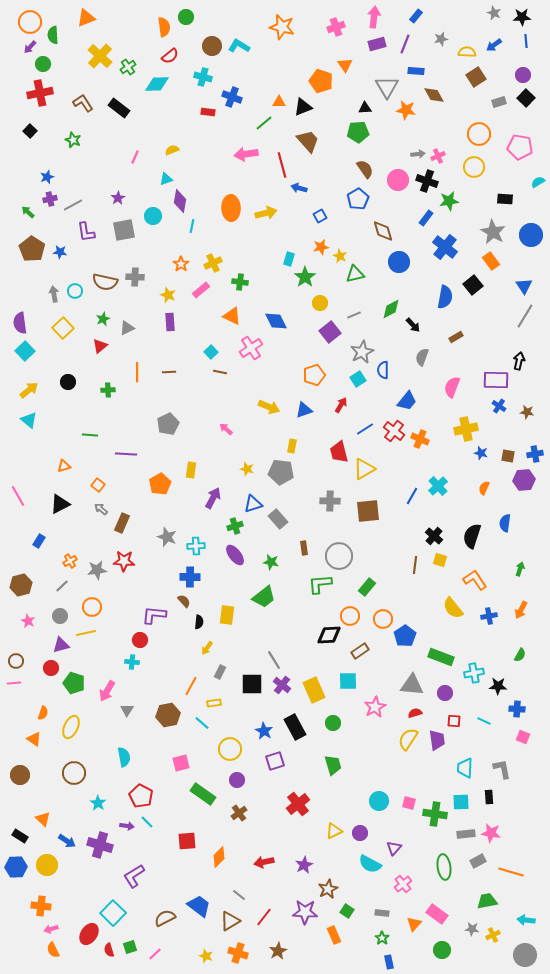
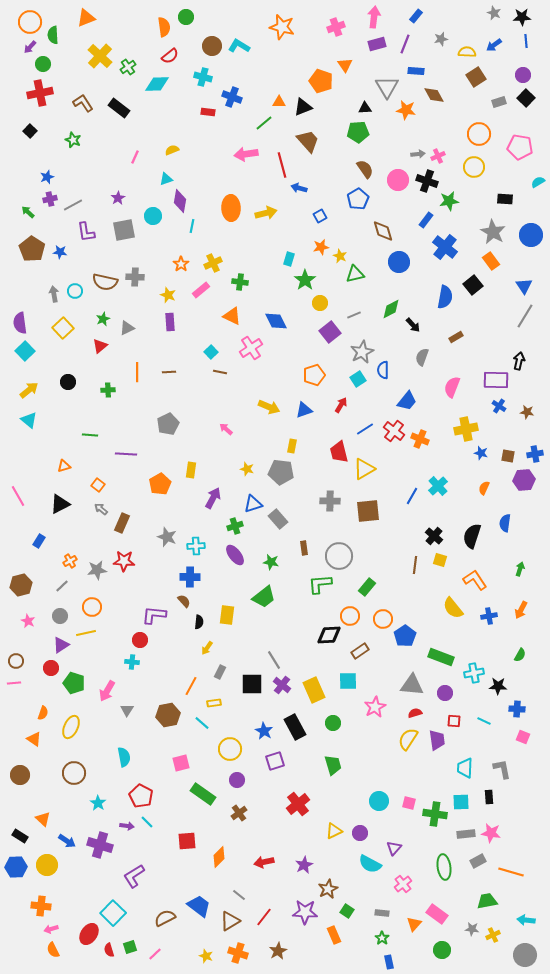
blue rectangle at (426, 218): moved 2 px down
green star at (305, 277): moved 3 px down
purple triangle at (61, 645): rotated 18 degrees counterclockwise
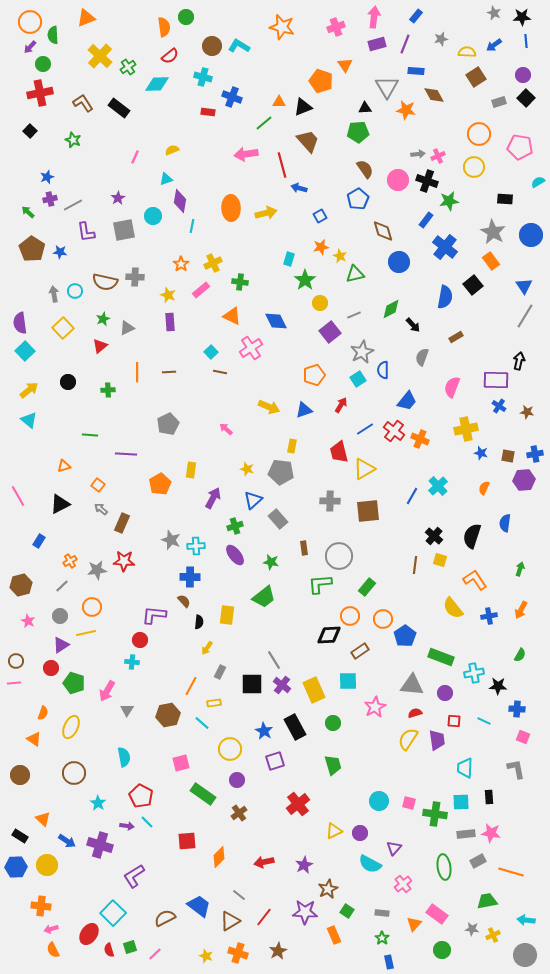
blue triangle at (253, 504): moved 4 px up; rotated 24 degrees counterclockwise
gray star at (167, 537): moved 4 px right, 3 px down
gray L-shape at (502, 769): moved 14 px right
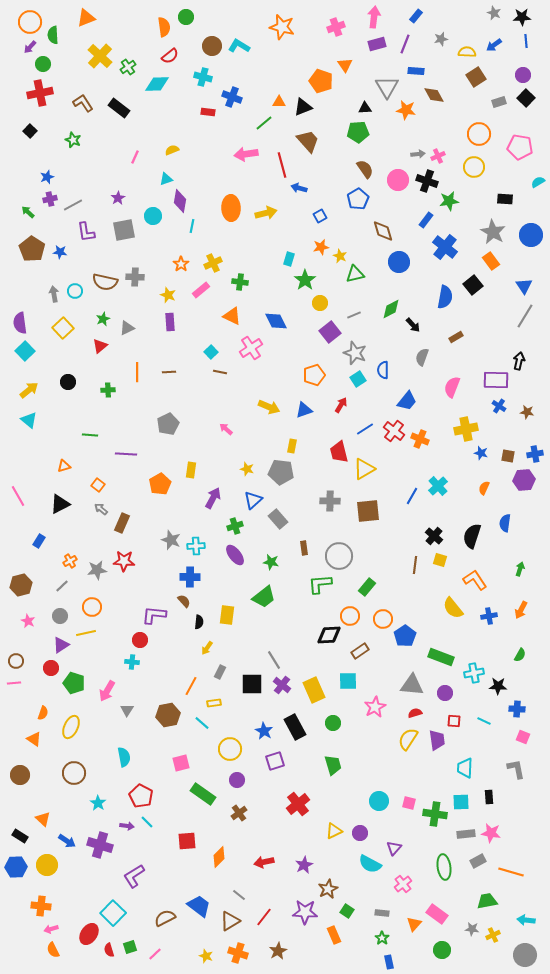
gray star at (362, 352): moved 7 px left, 1 px down; rotated 25 degrees counterclockwise
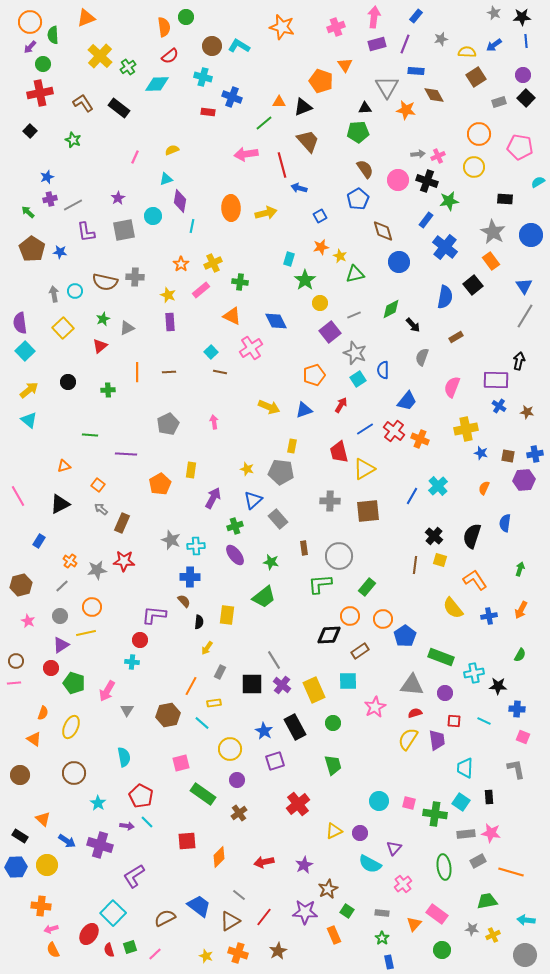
pink arrow at (226, 429): moved 12 px left, 7 px up; rotated 40 degrees clockwise
orange cross at (70, 561): rotated 24 degrees counterclockwise
cyan square at (461, 802): rotated 36 degrees clockwise
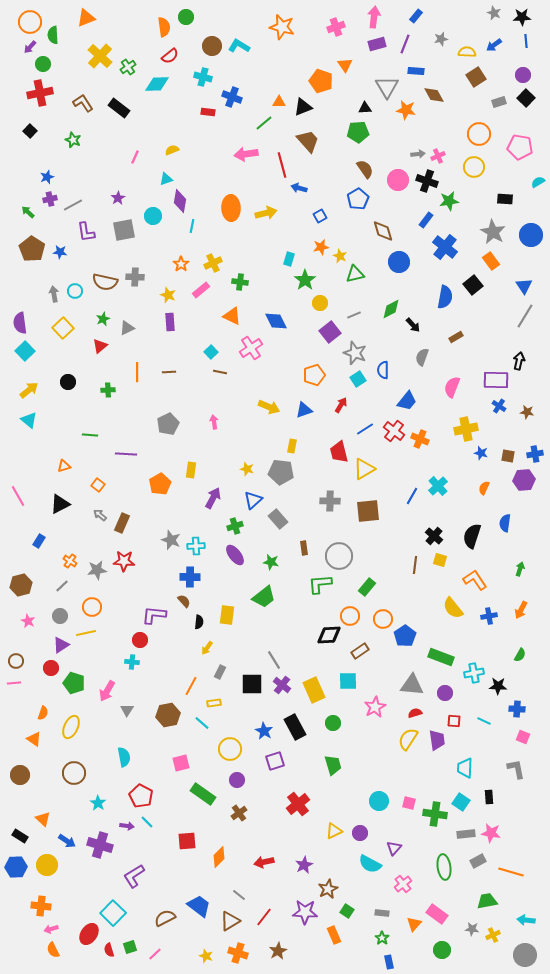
gray arrow at (101, 509): moved 1 px left, 6 px down
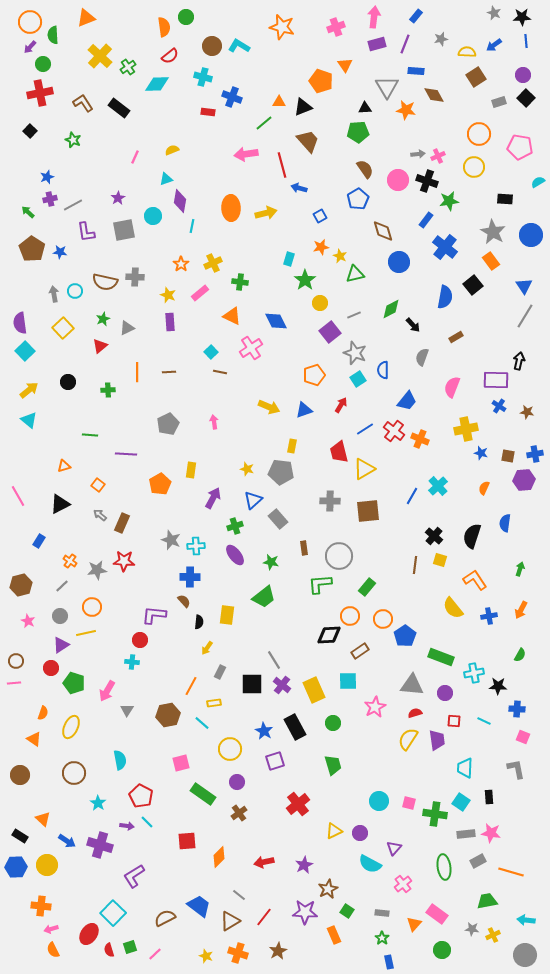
pink rectangle at (201, 290): moved 1 px left, 3 px down
cyan semicircle at (124, 757): moved 4 px left, 3 px down
purple circle at (237, 780): moved 2 px down
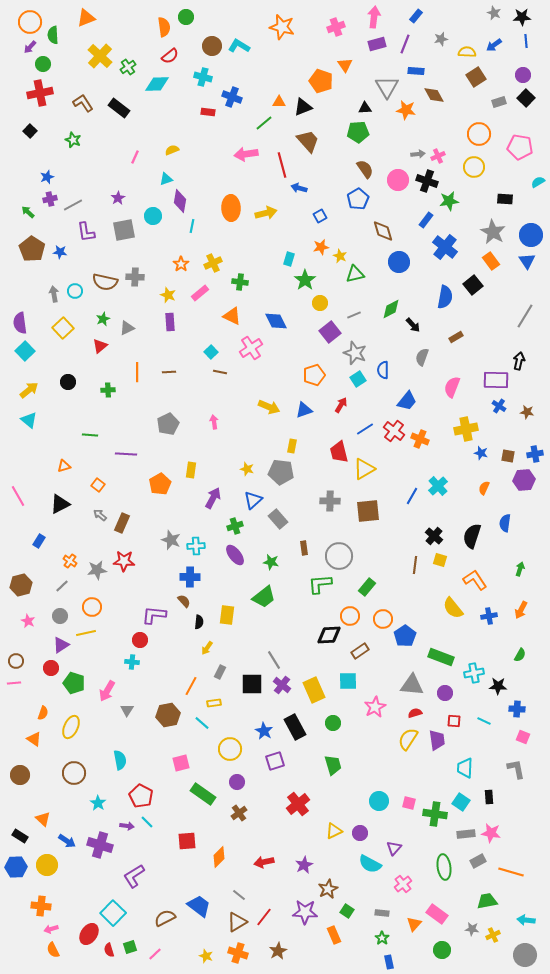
blue triangle at (524, 286): moved 3 px right, 25 px up
brown triangle at (230, 921): moved 7 px right, 1 px down
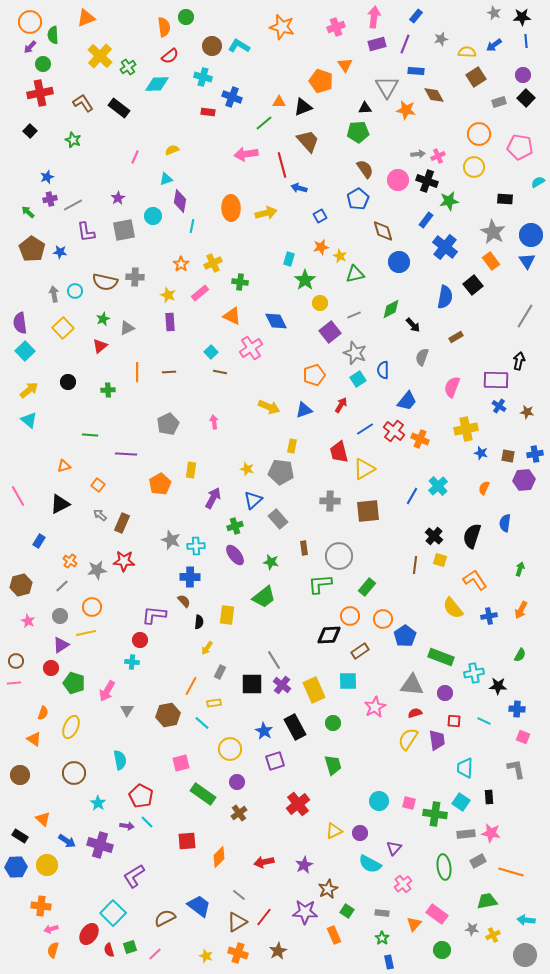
orange semicircle at (53, 950): rotated 42 degrees clockwise
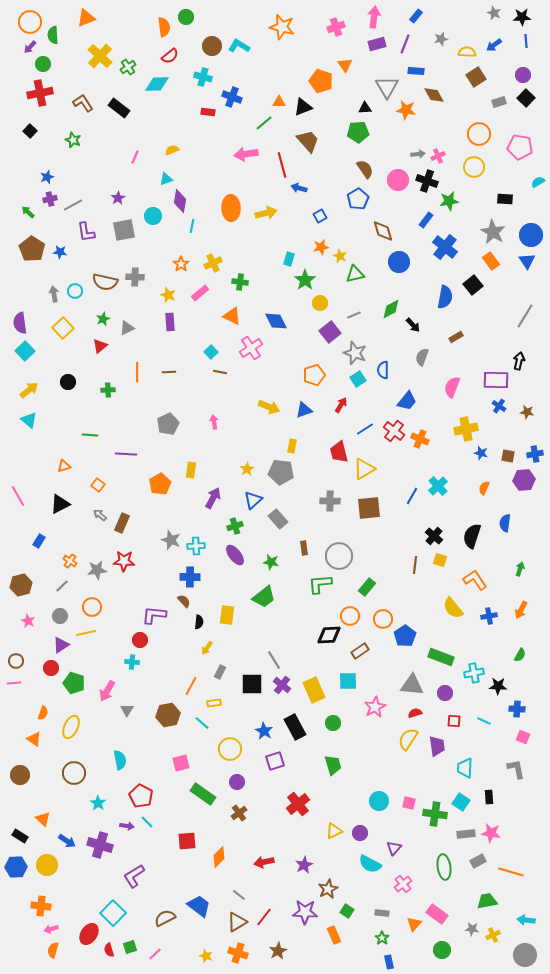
yellow star at (247, 469): rotated 24 degrees clockwise
brown square at (368, 511): moved 1 px right, 3 px up
purple trapezoid at (437, 740): moved 6 px down
